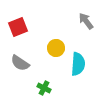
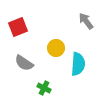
gray semicircle: moved 4 px right
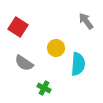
red square: rotated 36 degrees counterclockwise
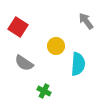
yellow circle: moved 2 px up
green cross: moved 3 px down
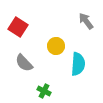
gray semicircle: rotated 12 degrees clockwise
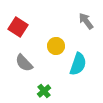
cyan semicircle: rotated 15 degrees clockwise
green cross: rotated 24 degrees clockwise
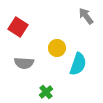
gray arrow: moved 5 px up
yellow circle: moved 1 px right, 2 px down
gray semicircle: rotated 42 degrees counterclockwise
green cross: moved 2 px right, 1 px down
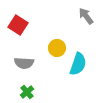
red square: moved 2 px up
green cross: moved 19 px left
